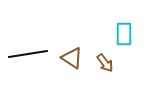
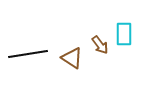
brown arrow: moved 5 px left, 18 px up
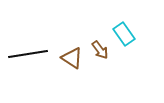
cyan rectangle: rotated 35 degrees counterclockwise
brown arrow: moved 5 px down
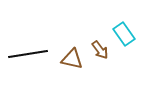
brown triangle: moved 1 px down; rotated 20 degrees counterclockwise
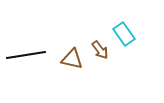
black line: moved 2 px left, 1 px down
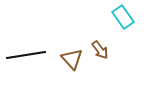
cyan rectangle: moved 1 px left, 17 px up
brown triangle: rotated 35 degrees clockwise
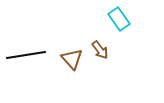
cyan rectangle: moved 4 px left, 2 px down
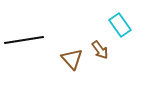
cyan rectangle: moved 1 px right, 6 px down
black line: moved 2 px left, 15 px up
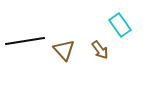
black line: moved 1 px right, 1 px down
brown triangle: moved 8 px left, 9 px up
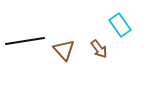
brown arrow: moved 1 px left, 1 px up
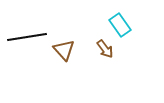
black line: moved 2 px right, 4 px up
brown arrow: moved 6 px right
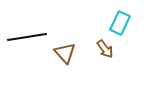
cyan rectangle: moved 2 px up; rotated 60 degrees clockwise
brown triangle: moved 1 px right, 3 px down
